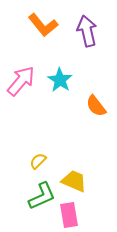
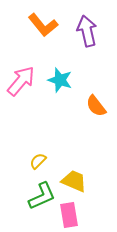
cyan star: rotated 15 degrees counterclockwise
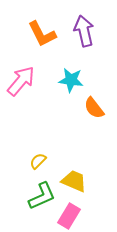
orange L-shape: moved 1 px left, 9 px down; rotated 12 degrees clockwise
purple arrow: moved 3 px left
cyan star: moved 11 px right; rotated 10 degrees counterclockwise
orange semicircle: moved 2 px left, 2 px down
pink rectangle: moved 1 px down; rotated 40 degrees clockwise
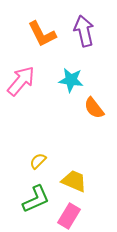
green L-shape: moved 6 px left, 3 px down
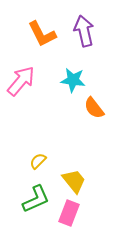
cyan star: moved 2 px right
yellow trapezoid: rotated 28 degrees clockwise
pink rectangle: moved 3 px up; rotated 10 degrees counterclockwise
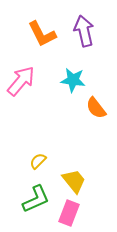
orange semicircle: moved 2 px right
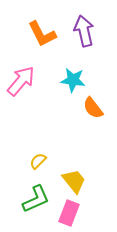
orange semicircle: moved 3 px left
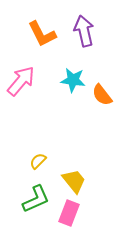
orange semicircle: moved 9 px right, 13 px up
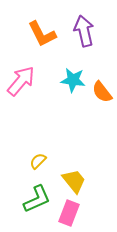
orange semicircle: moved 3 px up
green L-shape: moved 1 px right
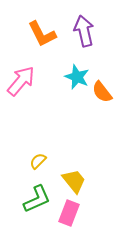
cyan star: moved 4 px right, 3 px up; rotated 15 degrees clockwise
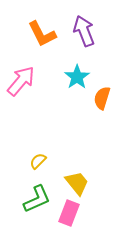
purple arrow: rotated 8 degrees counterclockwise
cyan star: rotated 15 degrees clockwise
orange semicircle: moved 6 px down; rotated 55 degrees clockwise
yellow trapezoid: moved 3 px right, 2 px down
